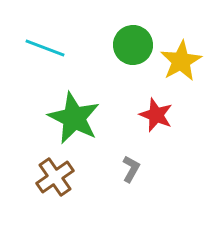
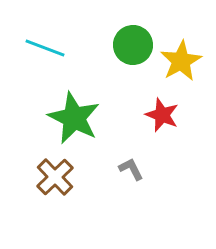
red star: moved 6 px right
gray L-shape: rotated 56 degrees counterclockwise
brown cross: rotated 9 degrees counterclockwise
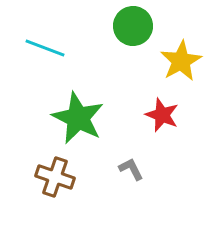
green circle: moved 19 px up
green star: moved 4 px right
brown cross: rotated 27 degrees counterclockwise
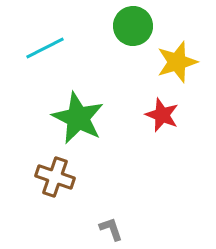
cyan line: rotated 48 degrees counterclockwise
yellow star: moved 4 px left, 1 px down; rotated 12 degrees clockwise
gray L-shape: moved 20 px left, 60 px down; rotated 8 degrees clockwise
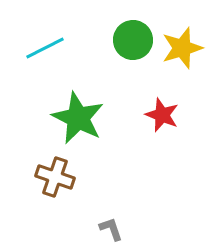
green circle: moved 14 px down
yellow star: moved 5 px right, 14 px up
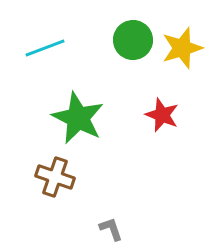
cyan line: rotated 6 degrees clockwise
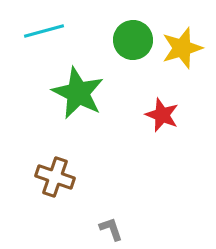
cyan line: moved 1 px left, 17 px up; rotated 6 degrees clockwise
green star: moved 25 px up
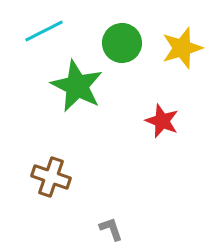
cyan line: rotated 12 degrees counterclockwise
green circle: moved 11 px left, 3 px down
green star: moved 1 px left, 7 px up
red star: moved 6 px down
brown cross: moved 4 px left
